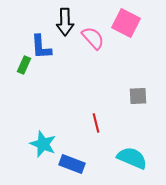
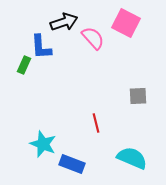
black arrow: moved 1 px left; rotated 108 degrees counterclockwise
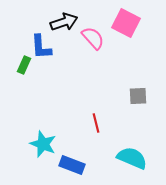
blue rectangle: moved 1 px down
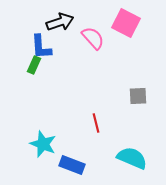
black arrow: moved 4 px left
green rectangle: moved 10 px right
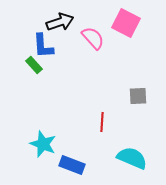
blue L-shape: moved 2 px right, 1 px up
green rectangle: rotated 66 degrees counterclockwise
red line: moved 6 px right, 1 px up; rotated 18 degrees clockwise
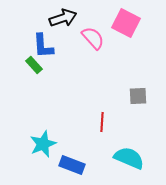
black arrow: moved 3 px right, 4 px up
cyan star: rotated 28 degrees clockwise
cyan semicircle: moved 3 px left
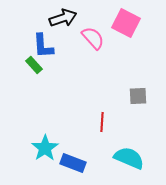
cyan star: moved 2 px right, 4 px down; rotated 12 degrees counterclockwise
blue rectangle: moved 1 px right, 2 px up
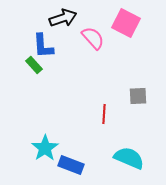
red line: moved 2 px right, 8 px up
blue rectangle: moved 2 px left, 2 px down
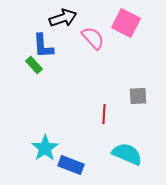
cyan semicircle: moved 2 px left, 4 px up
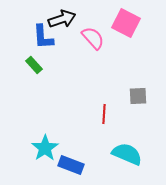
black arrow: moved 1 px left, 1 px down
blue L-shape: moved 9 px up
